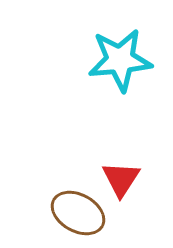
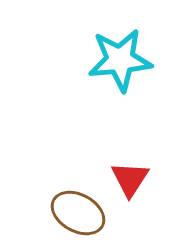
red triangle: moved 9 px right
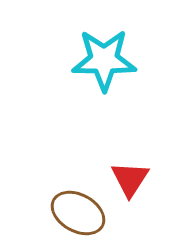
cyan star: moved 16 px left; rotated 6 degrees clockwise
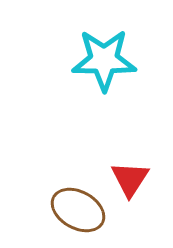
brown ellipse: moved 3 px up
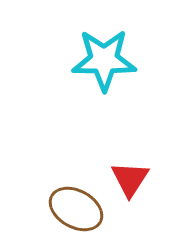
brown ellipse: moved 2 px left, 1 px up
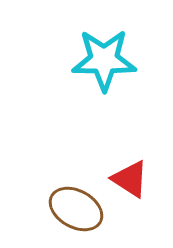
red triangle: rotated 30 degrees counterclockwise
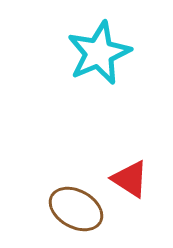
cyan star: moved 5 px left, 7 px up; rotated 24 degrees counterclockwise
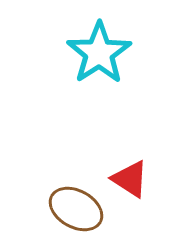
cyan star: rotated 10 degrees counterclockwise
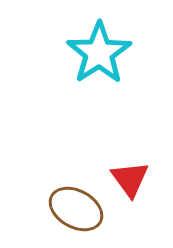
red triangle: rotated 21 degrees clockwise
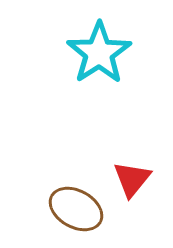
red triangle: moved 2 px right; rotated 15 degrees clockwise
